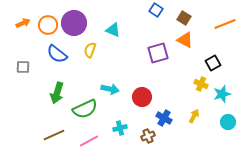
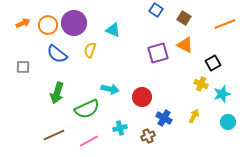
orange triangle: moved 5 px down
green semicircle: moved 2 px right
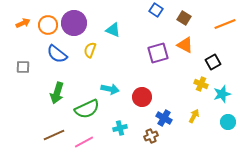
black square: moved 1 px up
brown cross: moved 3 px right
pink line: moved 5 px left, 1 px down
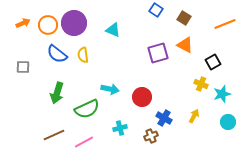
yellow semicircle: moved 7 px left, 5 px down; rotated 28 degrees counterclockwise
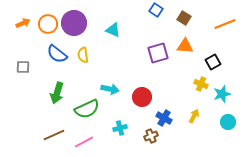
orange circle: moved 1 px up
orange triangle: moved 1 px down; rotated 24 degrees counterclockwise
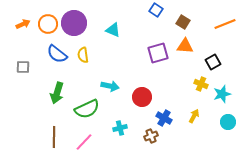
brown square: moved 1 px left, 4 px down
orange arrow: moved 1 px down
cyan arrow: moved 3 px up
brown line: moved 2 px down; rotated 65 degrees counterclockwise
pink line: rotated 18 degrees counterclockwise
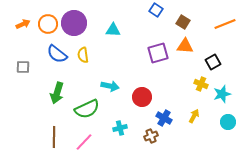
cyan triangle: rotated 21 degrees counterclockwise
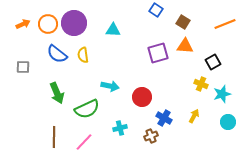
green arrow: rotated 40 degrees counterclockwise
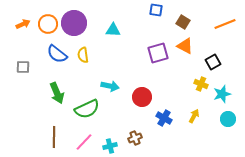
blue square: rotated 24 degrees counterclockwise
orange triangle: rotated 24 degrees clockwise
cyan circle: moved 3 px up
cyan cross: moved 10 px left, 18 px down
brown cross: moved 16 px left, 2 px down
